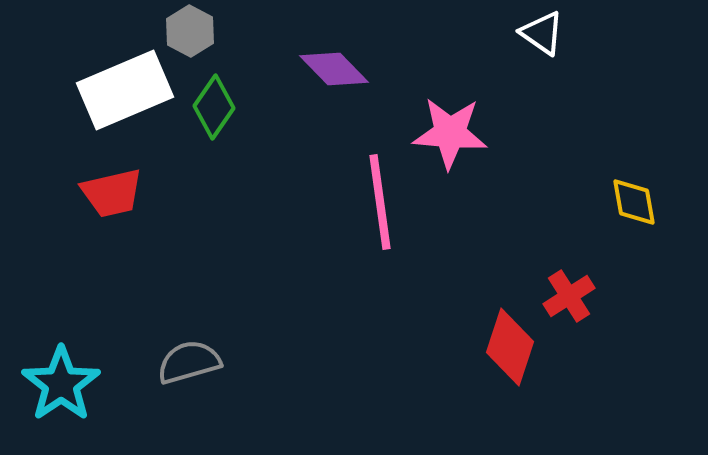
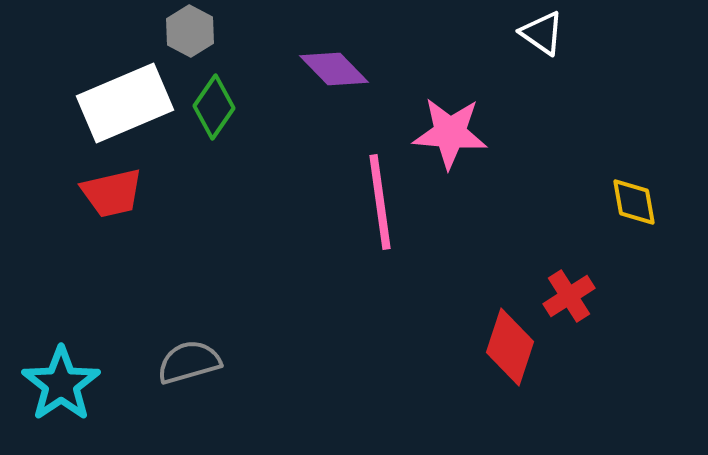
white rectangle: moved 13 px down
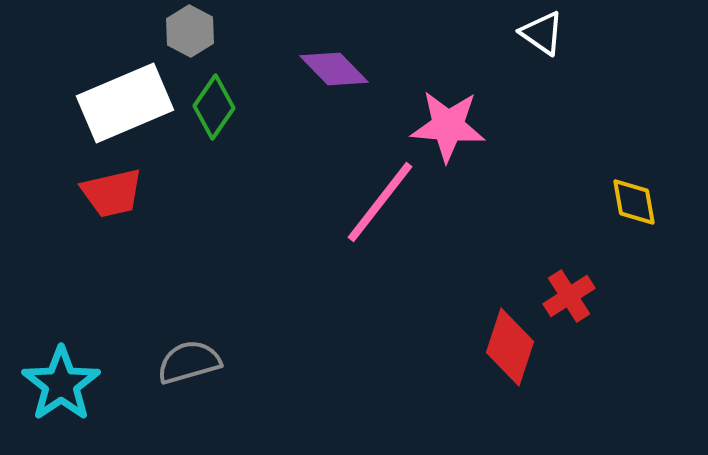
pink star: moved 2 px left, 7 px up
pink line: rotated 46 degrees clockwise
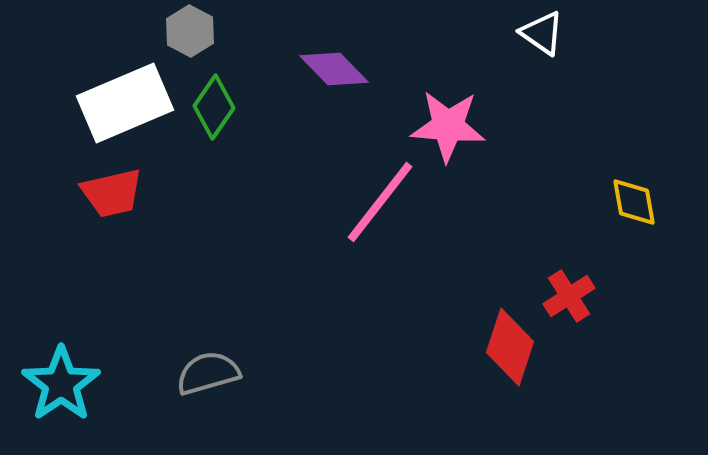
gray semicircle: moved 19 px right, 11 px down
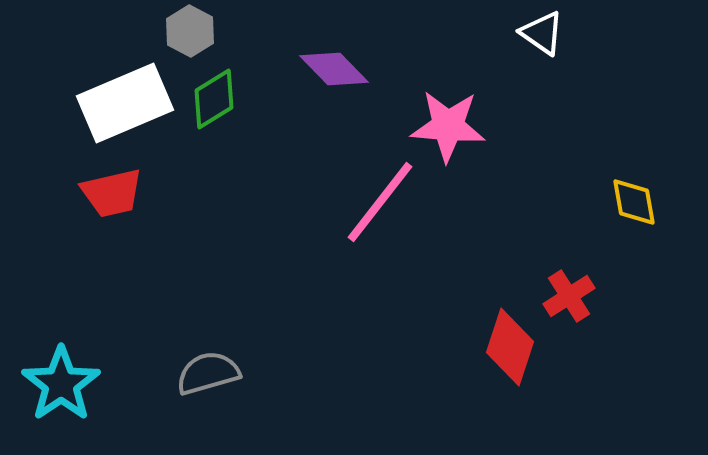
green diamond: moved 8 px up; rotated 24 degrees clockwise
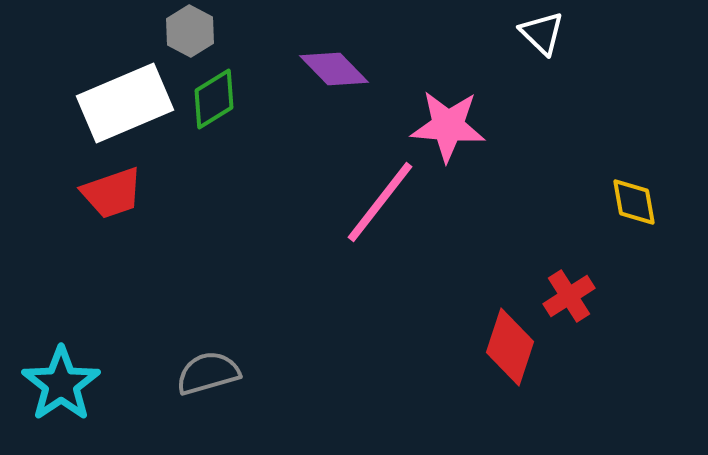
white triangle: rotated 9 degrees clockwise
red trapezoid: rotated 6 degrees counterclockwise
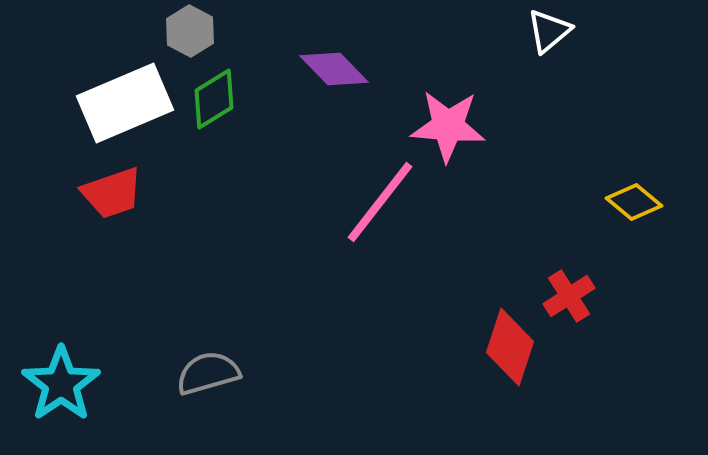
white triangle: moved 7 px right, 2 px up; rotated 36 degrees clockwise
yellow diamond: rotated 40 degrees counterclockwise
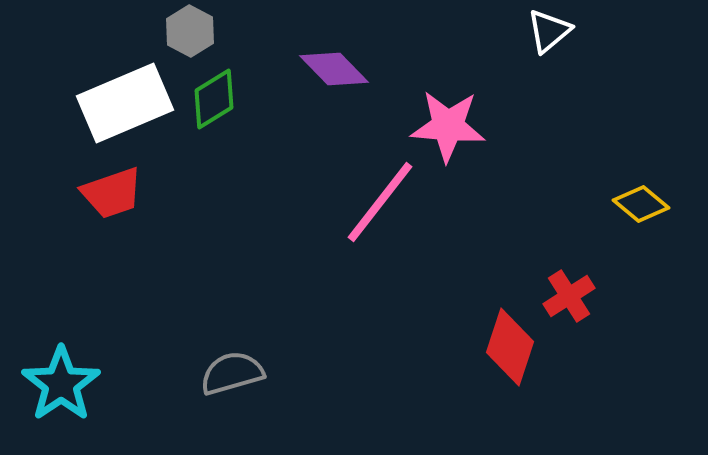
yellow diamond: moved 7 px right, 2 px down
gray semicircle: moved 24 px right
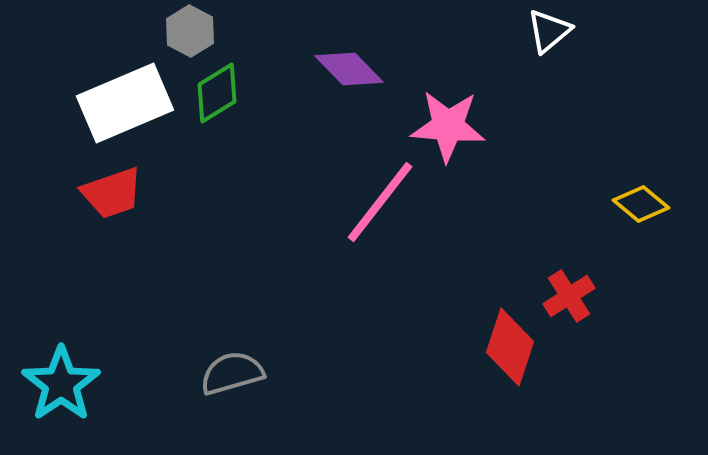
purple diamond: moved 15 px right
green diamond: moved 3 px right, 6 px up
